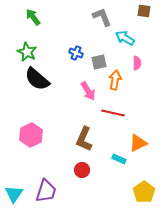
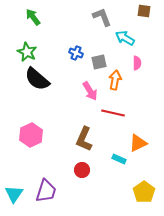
pink arrow: moved 2 px right
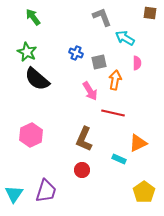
brown square: moved 6 px right, 2 px down
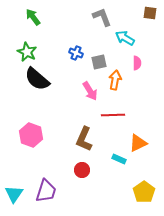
red line: moved 2 px down; rotated 15 degrees counterclockwise
pink hexagon: rotated 15 degrees counterclockwise
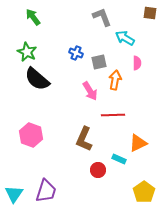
red circle: moved 16 px right
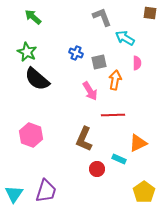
green arrow: rotated 12 degrees counterclockwise
red circle: moved 1 px left, 1 px up
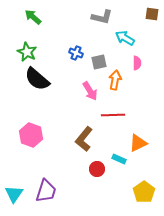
brown square: moved 2 px right, 1 px down
gray L-shape: rotated 125 degrees clockwise
brown L-shape: rotated 15 degrees clockwise
